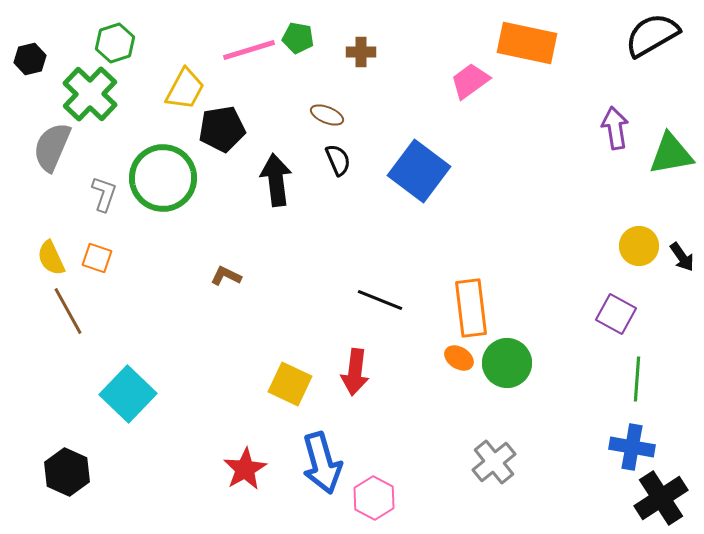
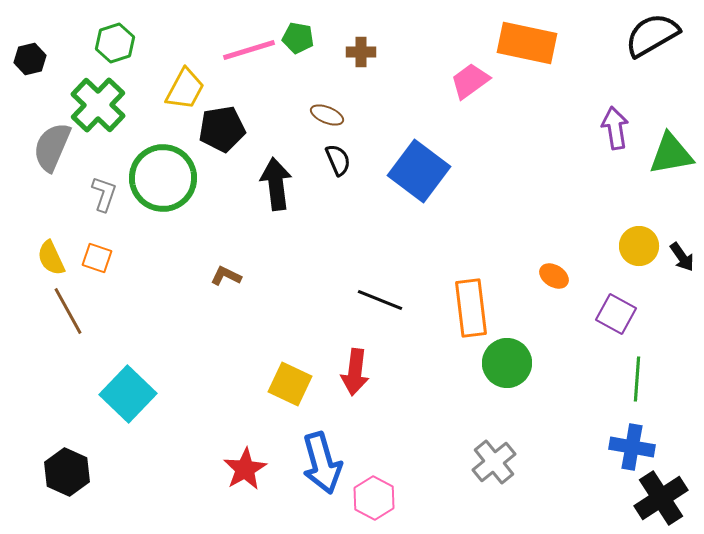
green cross at (90, 94): moved 8 px right, 11 px down
black arrow at (276, 180): moved 4 px down
orange ellipse at (459, 358): moved 95 px right, 82 px up
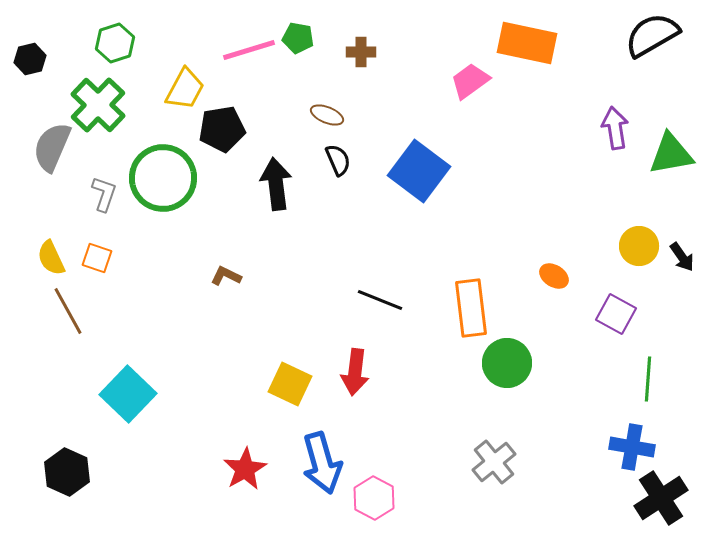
green line at (637, 379): moved 11 px right
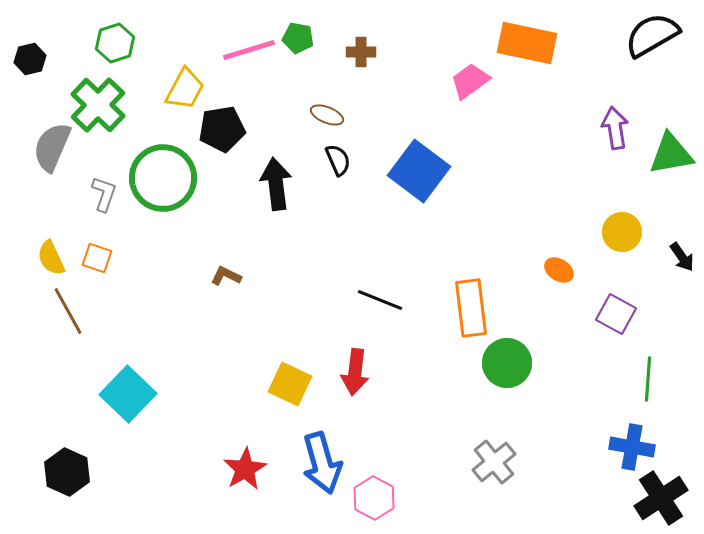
yellow circle at (639, 246): moved 17 px left, 14 px up
orange ellipse at (554, 276): moved 5 px right, 6 px up
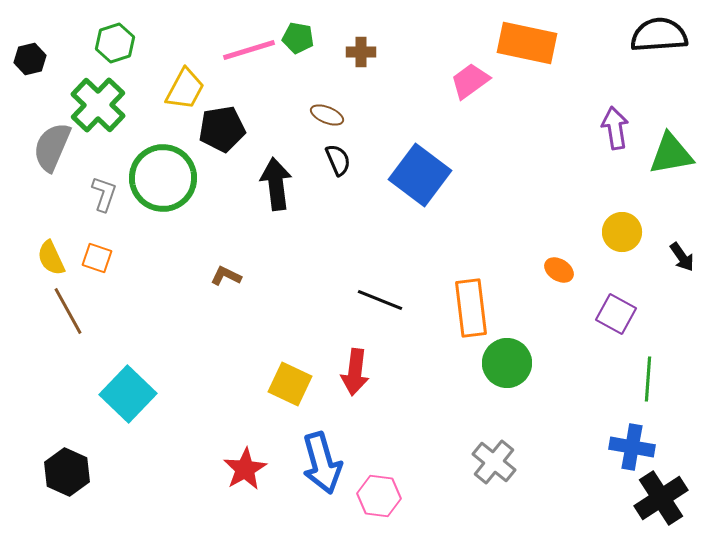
black semicircle at (652, 35): moved 7 px right; rotated 26 degrees clockwise
blue square at (419, 171): moved 1 px right, 4 px down
gray cross at (494, 462): rotated 12 degrees counterclockwise
pink hexagon at (374, 498): moved 5 px right, 2 px up; rotated 21 degrees counterclockwise
